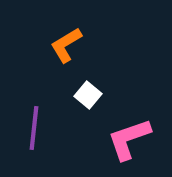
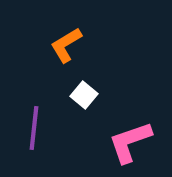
white square: moved 4 px left
pink L-shape: moved 1 px right, 3 px down
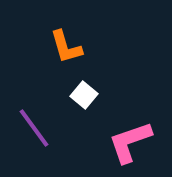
orange L-shape: moved 2 px down; rotated 75 degrees counterclockwise
purple line: rotated 42 degrees counterclockwise
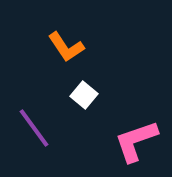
orange L-shape: rotated 18 degrees counterclockwise
pink L-shape: moved 6 px right, 1 px up
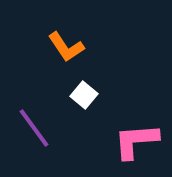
pink L-shape: rotated 15 degrees clockwise
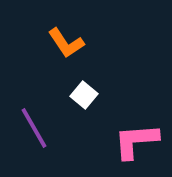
orange L-shape: moved 4 px up
purple line: rotated 6 degrees clockwise
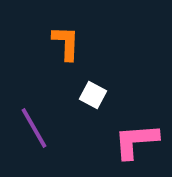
orange L-shape: rotated 144 degrees counterclockwise
white square: moved 9 px right; rotated 12 degrees counterclockwise
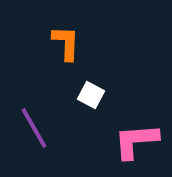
white square: moved 2 px left
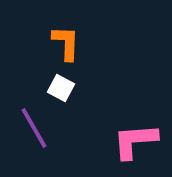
white square: moved 30 px left, 7 px up
pink L-shape: moved 1 px left
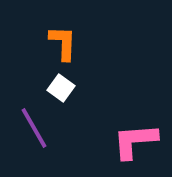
orange L-shape: moved 3 px left
white square: rotated 8 degrees clockwise
